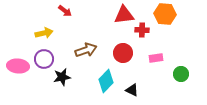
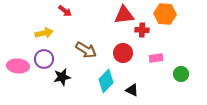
brown arrow: rotated 50 degrees clockwise
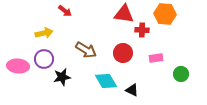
red triangle: moved 1 px up; rotated 15 degrees clockwise
cyan diamond: rotated 75 degrees counterclockwise
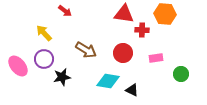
yellow arrow: rotated 120 degrees counterclockwise
pink ellipse: rotated 45 degrees clockwise
cyan diamond: moved 2 px right; rotated 50 degrees counterclockwise
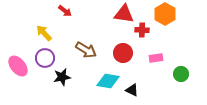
orange hexagon: rotated 25 degrees clockwise
purple circle: moved 1 px right, 1 px up
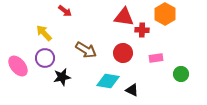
red triangle: moved 3 px down
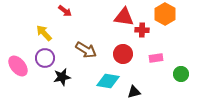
red circle: moved 1 px down
black triangle: moved 2 px right, 2 px down; rotated 40 degrees counterclockwise
